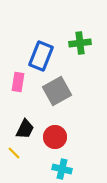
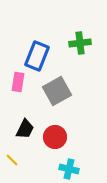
blue rectangle: moved 4 px left
yellow line: moved 2 px left, 7 px down
cyan cross: moved 7 px right
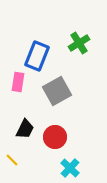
green cross: moved 1 px left; rotated 25 degrees counterclockwise
cyan cross: moved 1 px right, 1 px up; rotated 30 degrees clockwise
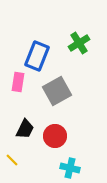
red circle: moved 1 px up
cyan cross: rotated 30 degrees counterclockwise
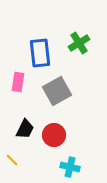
blue rectangle: moved 3 px right, 3 px up; rotated 28 degrees counterclockwise
red circle: moved 1 px left, 1 px up
cyan cross: moved 1 px up
